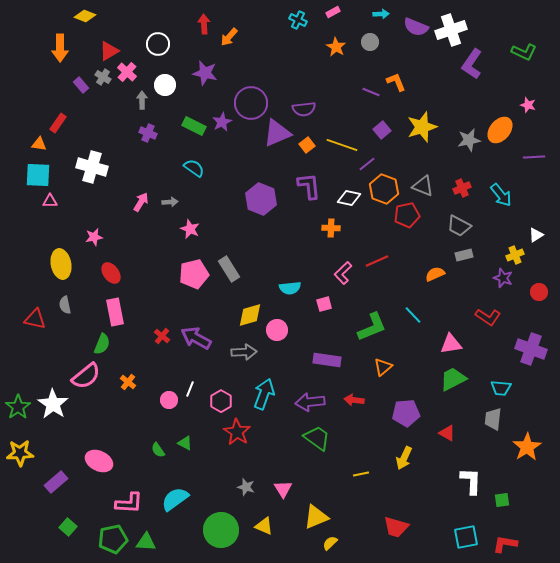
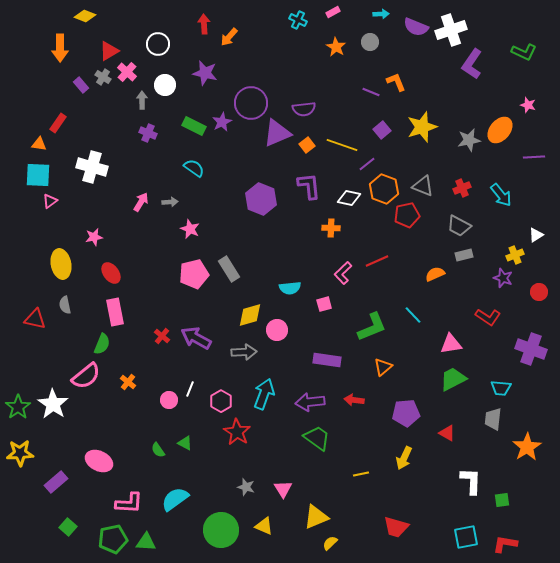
pink triangle at (50, 201): rotated 35 degrees counterclockwise
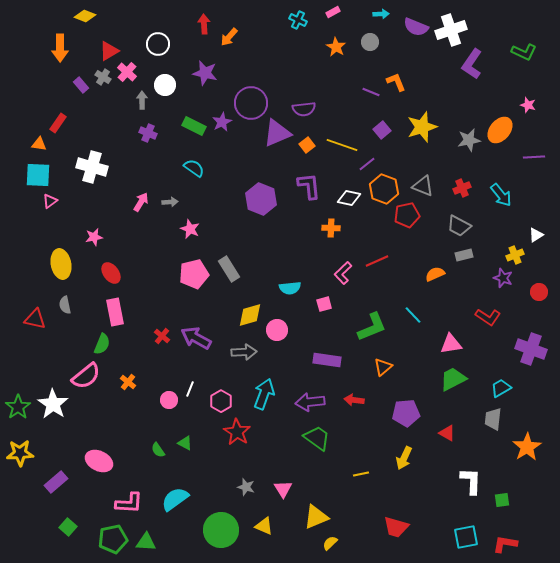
cyan trapezoid at (501, 388): rotated 145 degrees clockwise
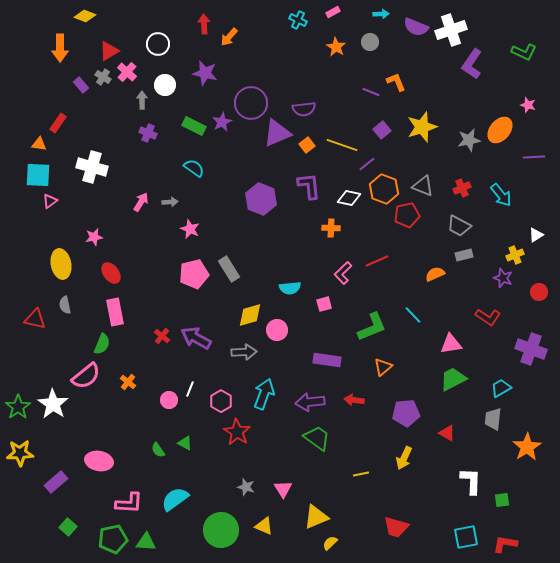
pink ellipse at (99, 461): rotated 16 degrees counterclockwise
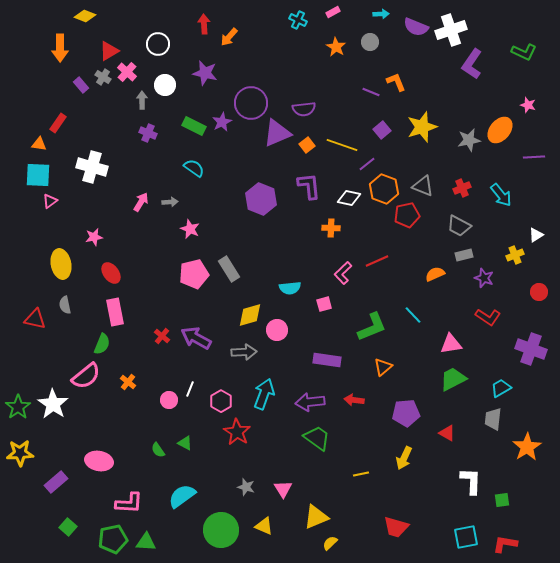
purple star at (503, 278): moved 19 px left
cyan semicircle at (175, 499): moved 7 px right, 3 px up
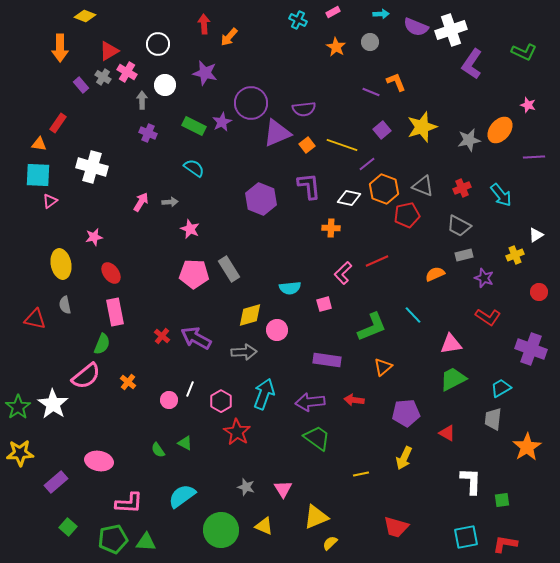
pink cross at (127, 72): rotated 12 degrees counterclockwise
pink pentagon at (194, 274): rotated 16 degrees clockwise
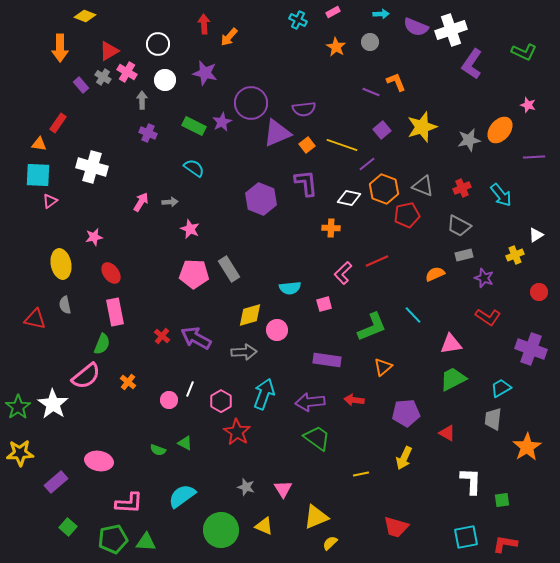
white circle at (165, 85): moved 5 px up
purple L-shape at (309, 186): moved 3 px left, 3 px up
green semicircle at (158, 450): rotated 35 degrees counterclockwise
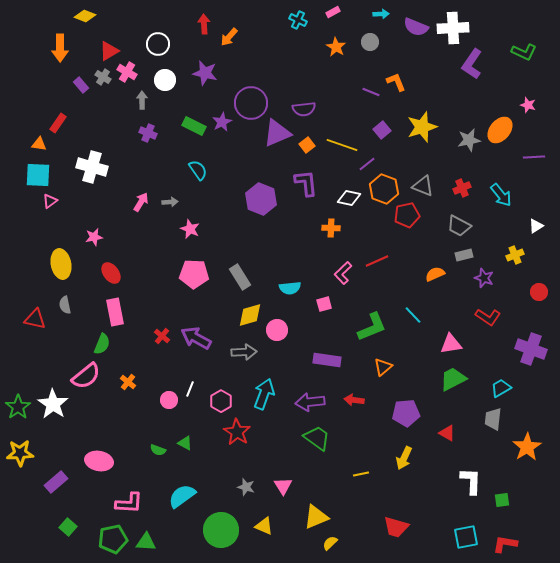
white cross at (451, 30): moved 2 px right, 2 px up; rotated 16 degrees clockwise
cyan semicircle at (194, 168): moved 4 px right, 2 px down; rotated 20 degrees clockwise
white triangle at (536, 235): moved 9 px up
gray rectangle at (229, 269): moved 11 px right, 8 px down
pink triangle at (283, 489): moved 3 px up
